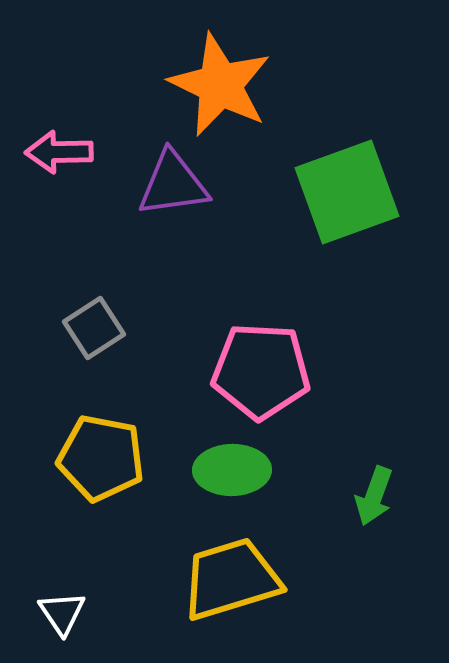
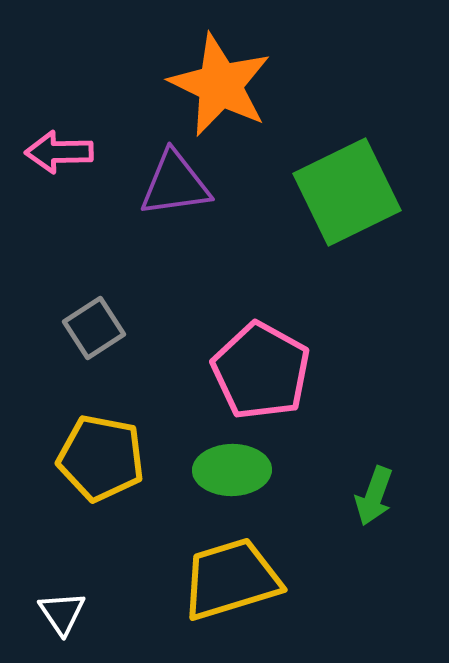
purple triangle: moved 2 px right
green square: rotated 6 degrees counterclockwise
pink pentagon: rotated 26 degrees clockwise
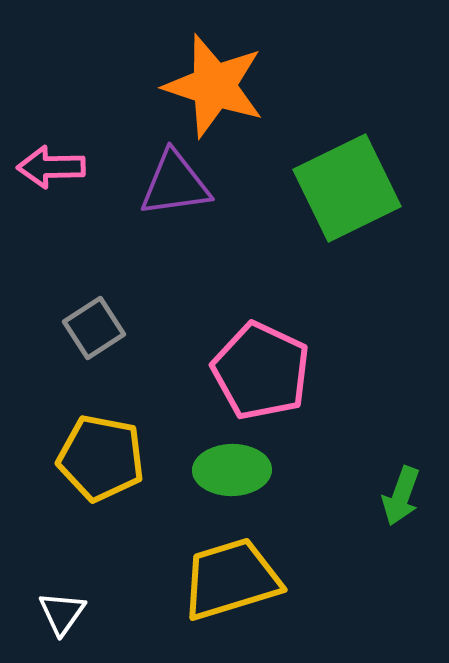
orange star: moved 6 px left, 1 px down; rotated 8 degrees counterclockwise
pink arrow: moved 8 px left, 15 px down
green square: moved 4 px up
pink pentagon: rotated 4 degrees counterclockwise
green arrow: moved 27 px right
white triangle: rotated 9 degrees clockwise
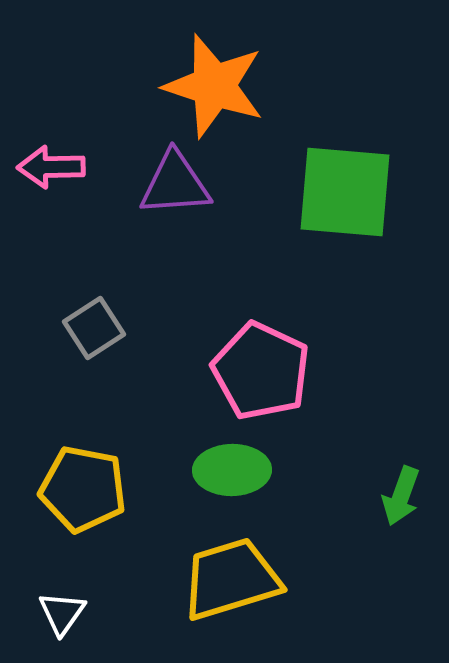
purple triangle: rotated 4 degrees clockwise
green square: moved 2 px left, 4 px down; rotated 31 degrees clockwise
yellow pentagon: moved 18 px left, 31 px down
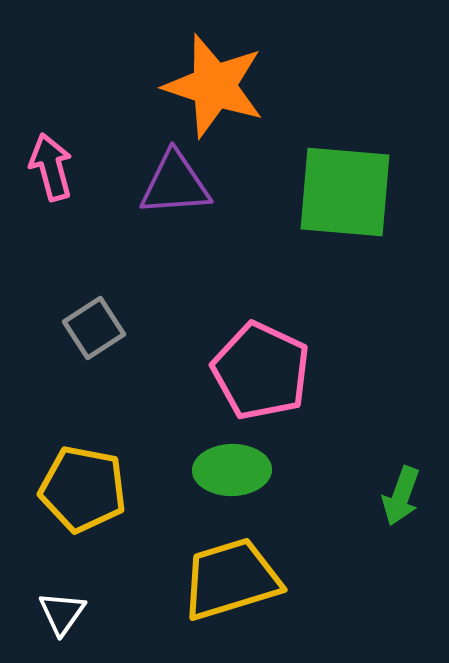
pink arrow: rotated 76 degrees clockwise
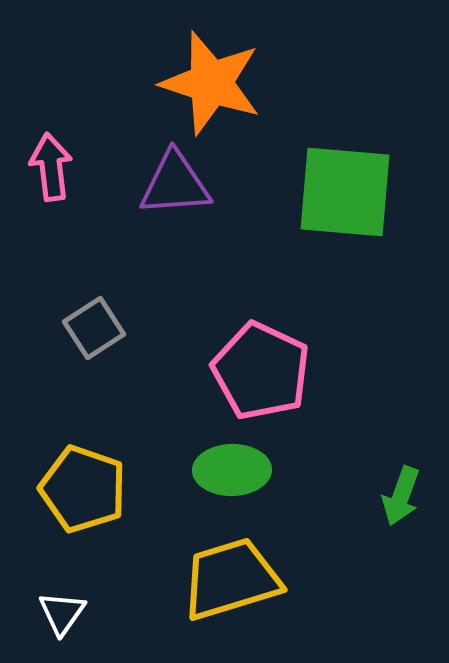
orange star: moved 3 px left, 3 px up
pink arrow: rotated 8 degrees clockwise
yellow pentagon: rotated 8 degrees clockwise
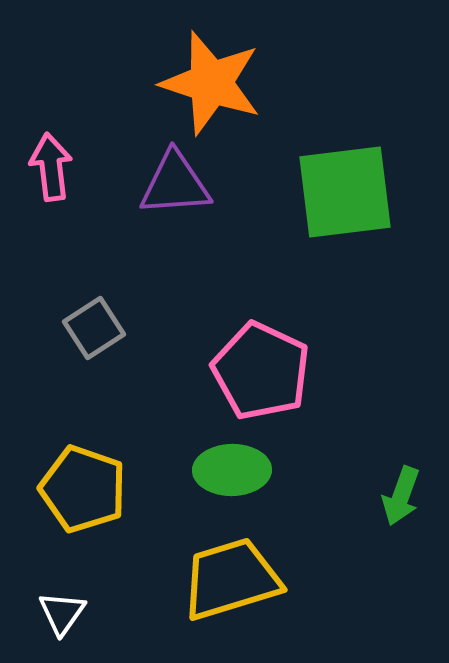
green square: rotated 12 degrees counterclockwise
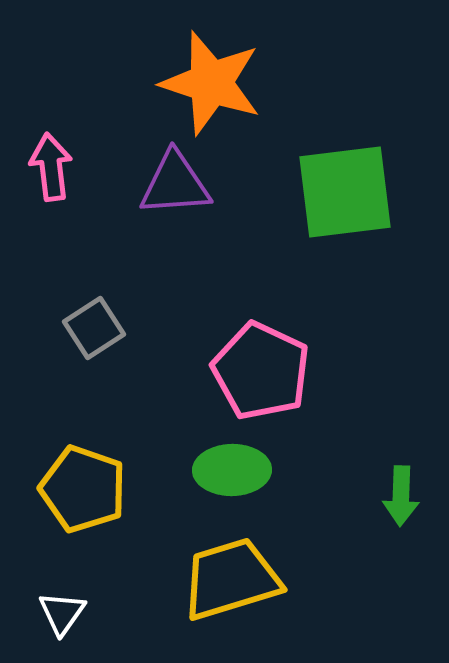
green arrow: rotated 18 degrees counterclockwise
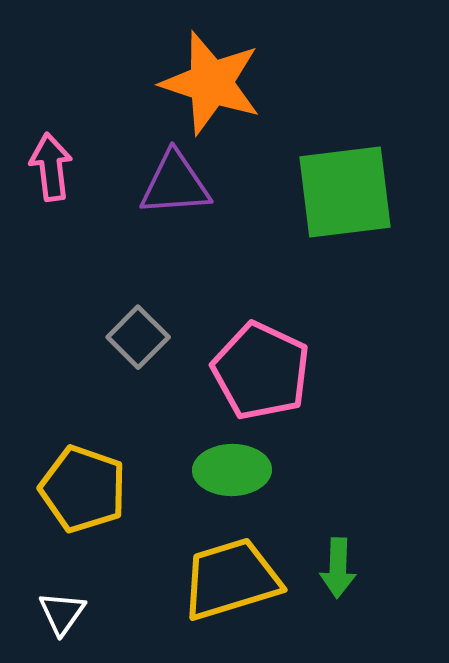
gray square: moved 44 px right, 9 px down; rotated 12 degrees counterclockwise
green arrow: moved 63 px left, 72 px down
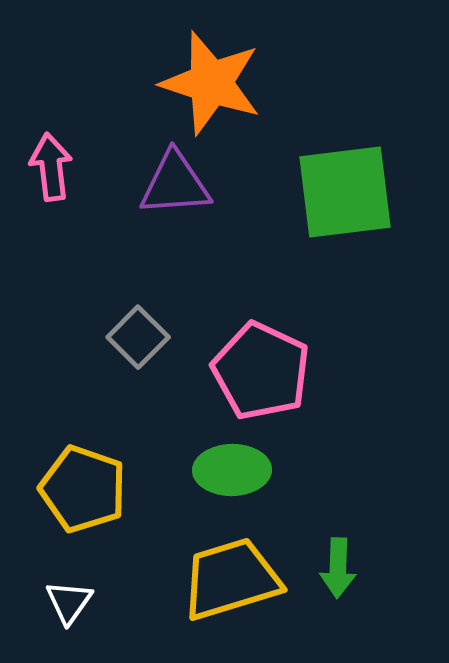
white triangle: moved 7 px right, 11 px up
